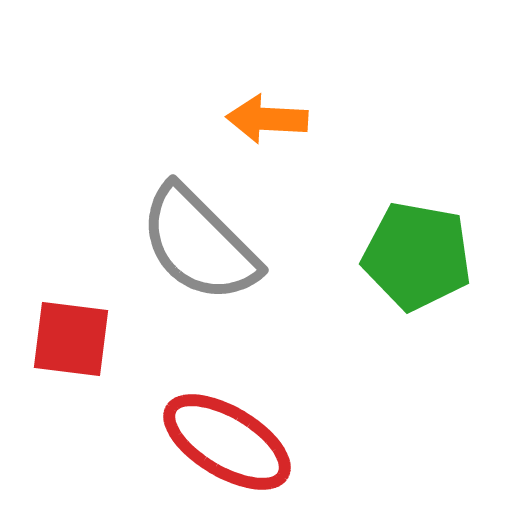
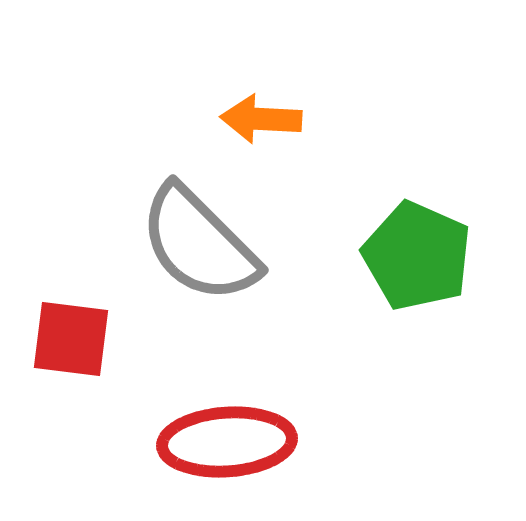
orange arrow: moved 6 px left
green pentagon: rotated 14 degrees clockwise
red ellipse: rotated 35 degrees counterclockwise
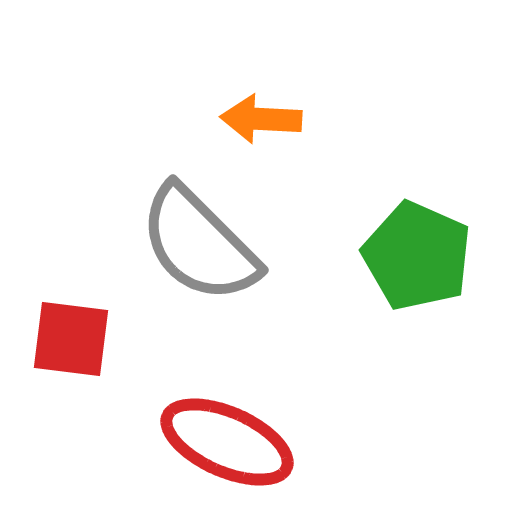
red ellipse: rotated 28 degrees clockwise
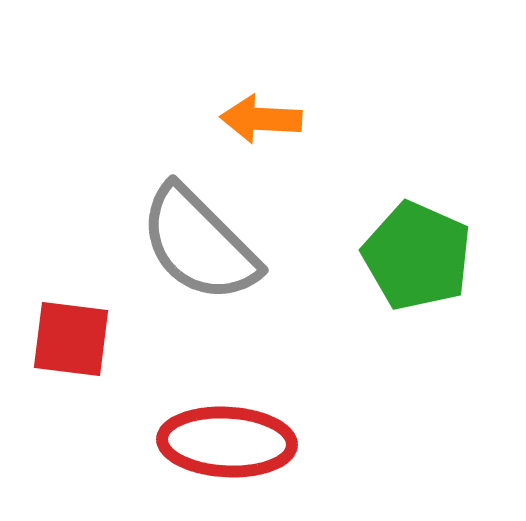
red ellipse: rotated 21 degrees counterclockwise
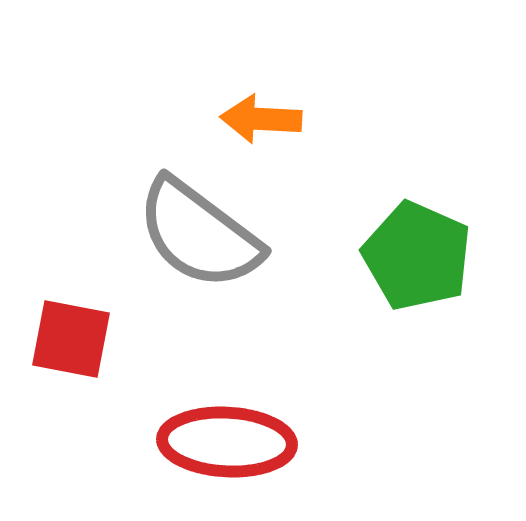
gray semicircle: moved 10 px up; rotated 8 degrees counterclockwise
red square: rotated 4 degrees clockwise
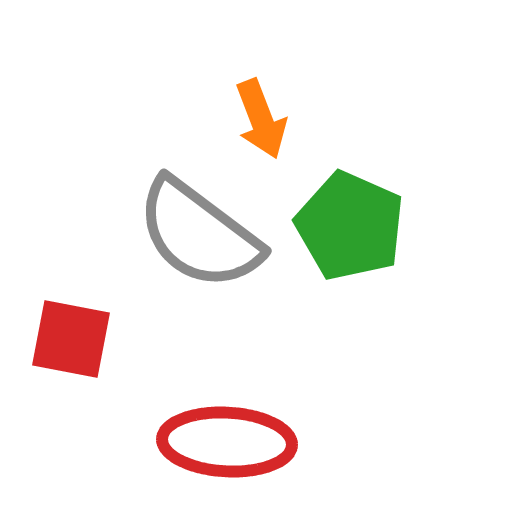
orange arrow: rotated 114 degrees counterclockwise
green pentagon: moved 67 px left, 30 px up
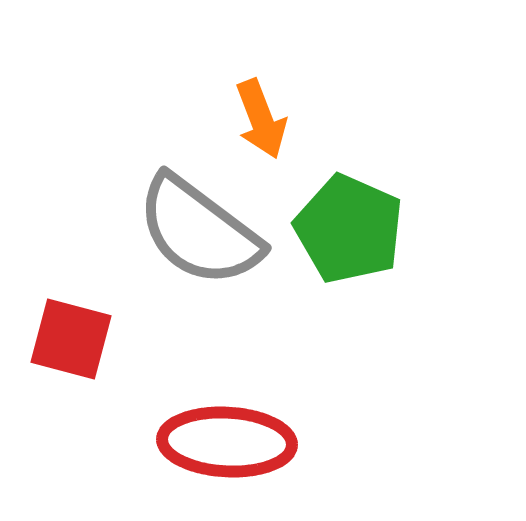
green pentagon: moved 1 px left, 3 px down
gray semicircle: moved 3 px up
red square: rotated 4 degrees clockwise
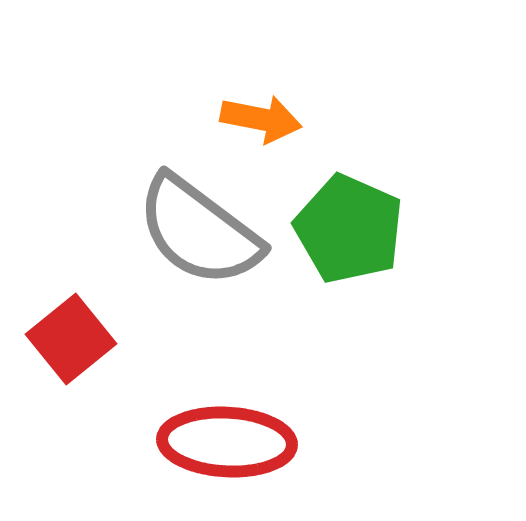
orange arrow: rotated 58 degrees counterclockwise
red square: rotated 36 degrees clockwise
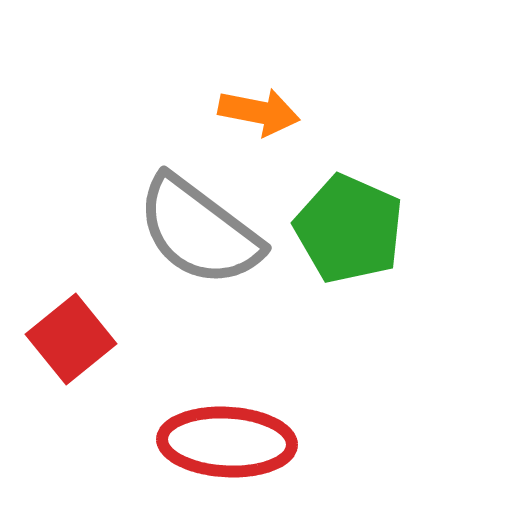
orange arrow: moved 2 px left, 7 px up
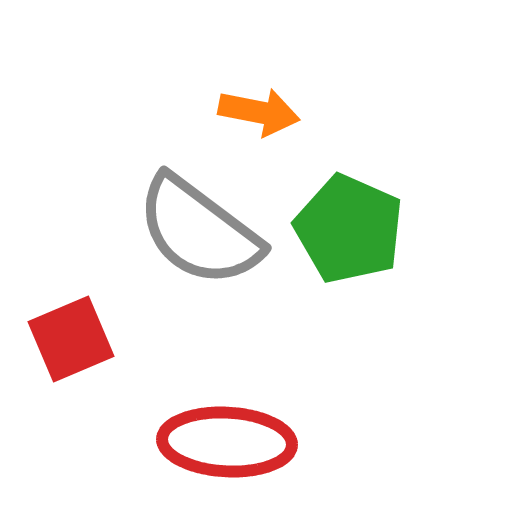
red square: rotated 16 degrees clockwise
